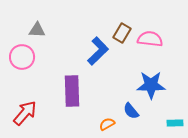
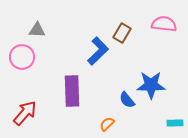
pink semicircle: moved 14 px right, 15 px up
blue semicircle: moved 4 px left, 11 px up
orange semicircle: rotated 14 degrees counterclockwise
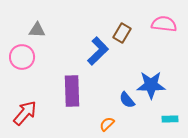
cyan rectangle: moved 5 px left, 4 px up
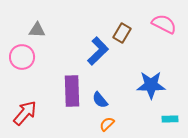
pink semicircle: rotated 20 degrees clockwise
blue semicircle: moved 27 px left
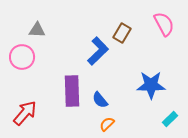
pink semicircle: rotated 35 degrees clockwise
cyan rectangle: rotated 42 degrees counterclockwise
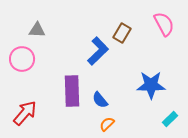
pink circle: moved 2 px down
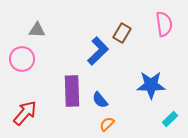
pink semicircle: rotated 20 degrees clockwise
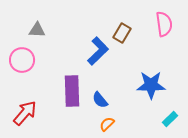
pink circle: moved 1 px down
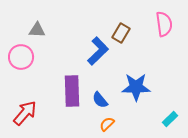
brown rectangle: moved 1 px left
pink circle: moved 1 px left, 3 px up
blue star: moved 15 px left, 2 px down
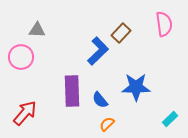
brown rectangle: rotated 12 degrees clockwise
